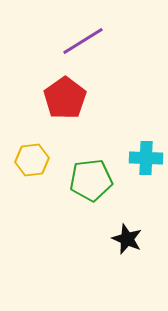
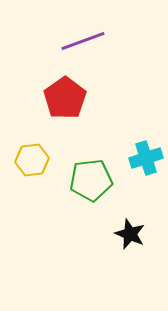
purple line: rotated 12 degrees clockwise
cyan cross: rotated 20 degrees counterclockwise
black star: moved 3 px right, 5 px up
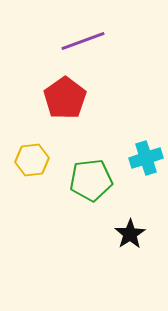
black star: rotated 16 degrees clockwise
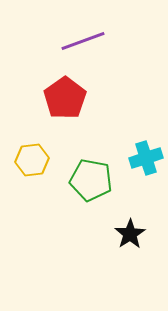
green pentagon: rotated 18 degrees clockwise
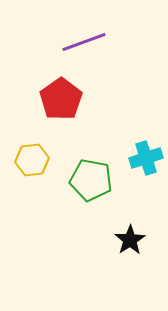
purple line: moved 1 px right, 1 px down
red pentagon: moved 4 px left, 1 px down
black star: moved 6 px down
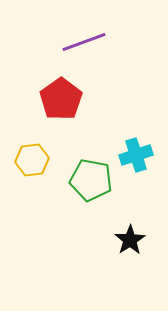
cyan cross: moved 10 px left, 3 px up
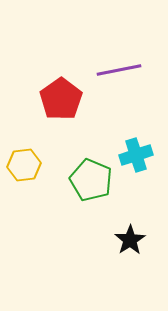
purple line: moved 35 px right, 28 px down; rotated 9 degrees clockwise
yellow hexagon: moved 8 px left, 5 px down
green pentagon: rotated 12 degrees clockwise
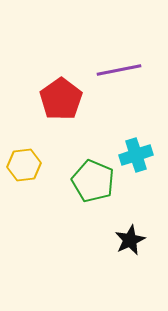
green pentagon: moved 2 px right, 1 px down
black star: rotated 8 degrees clockwise
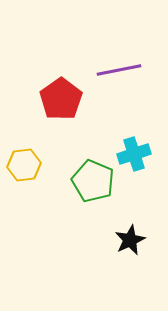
cyan cross: moved 2 px left, 1 px up
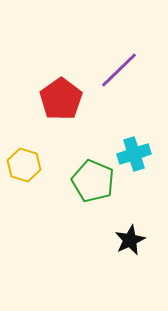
purple line: rotated 33 degrees counterclockwise
yellow hexagon: rotated 24 degrees clockwise
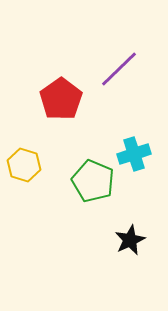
purple line: moved 1 px up
